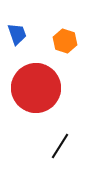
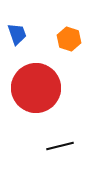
orange hexagon: moved 4 px right, 2 px up
black line: rotated 44 degrees clockwise
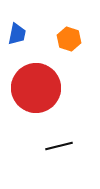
blue trapezoid: rotated 30 degrees clockwise
black line: moved 1 px left
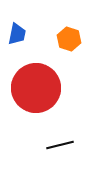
black line: moved 1 px right, 1 px up
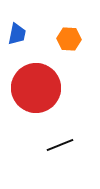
orange hexagon: rotated 15 degrees counterclockwise
black line: rotated 8 degrees counterclockwise
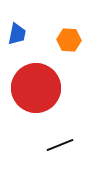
orange hexagon: moved 1 px down
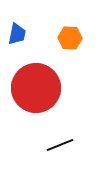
orange hexagon: moved 1 px right, 2 px up
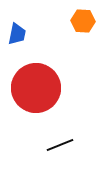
orange hexagon: moved 13 px right, 17 px up
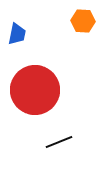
red circle: moved 1 px left, 2 px down
black line: moved 1 px left, 3 px up
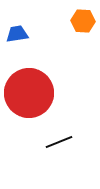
blue trapezoid: rotated 110 degrees counterclockwise
red circle: moved 6 px left, 3 px down
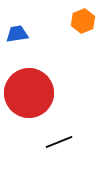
orange hexagon: rotated 25 degrees counterclockwise
